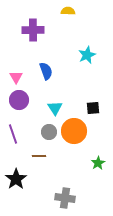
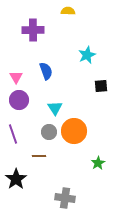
black square: moved 8 px right, 22 px up
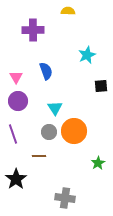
purple circle: moved 1 px left, 1 px down
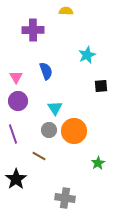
yellow semicircle: moved 2 px left
gray circle: moved 2 px up
brown line: rotated 32 degrees clockwise
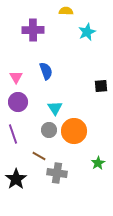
cyan star: moved 23 px up
purple circle: moved 1 px down
gray cross: moved 8 px left, 25 px up
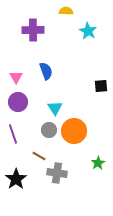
cyan star: moved 1 px right, 1 px up; rotated 18 degrees counterclockwise
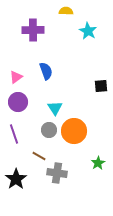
pink triangle: rotated 24 degrees clockwise
purple line: moved 1 px right
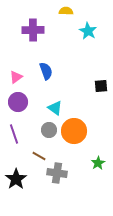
cyan triangle: rotated 21 degrees counterclockwise
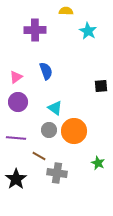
purple cross: moved 2 px right
purple line: moved 2 px right, 4 px down; rotated 66 degrees counterclockwise
green star: rotated 16 degrees counterclockwise
